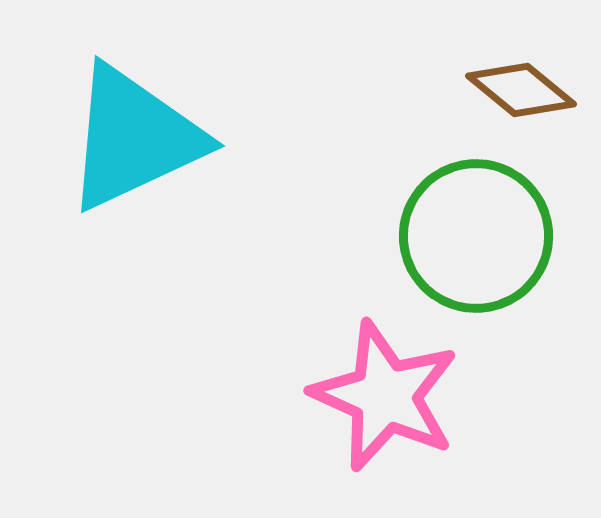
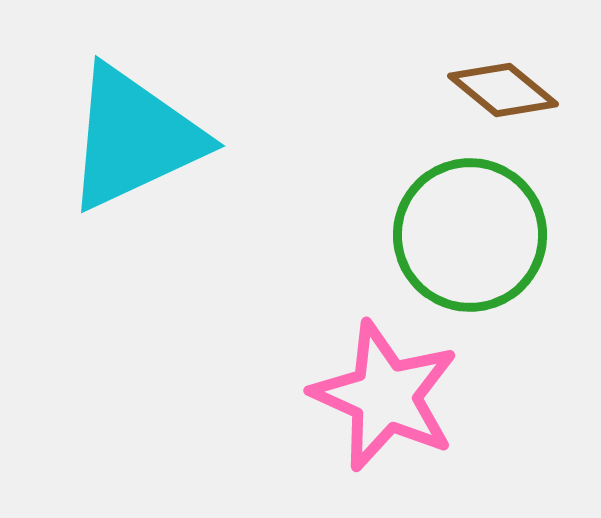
brown diamond: moved 18 px left
green circle: moved 6 px left, 1 px up
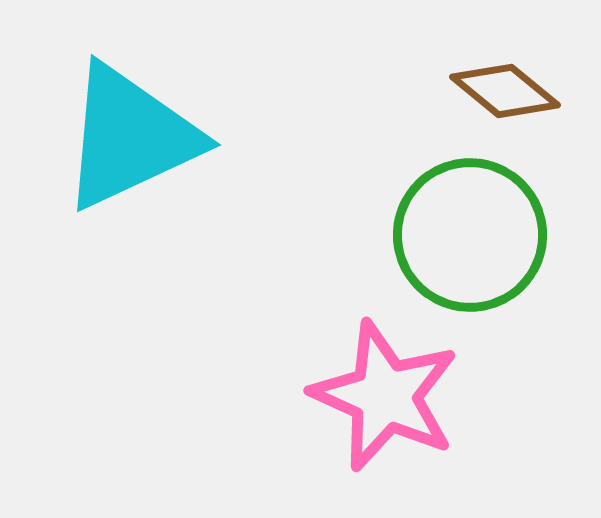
brown diamond: moved 2 px right, 1 px down
cyan triangle: moved 4 px left, 1 px up
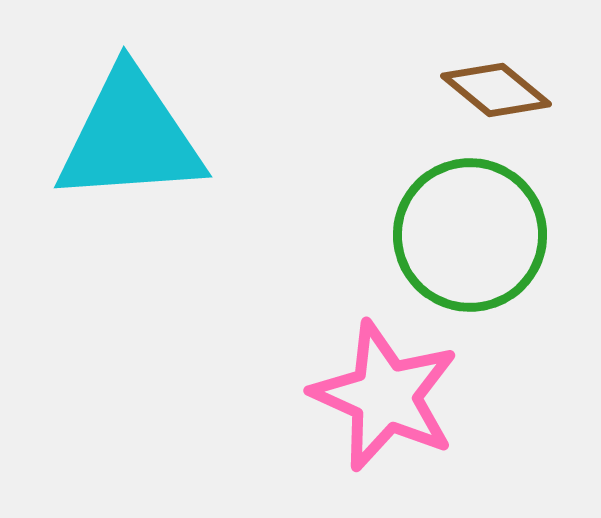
brown diamond: moved 9 px left, 1 px up
cyan triangle: rotated 21 degrees clockwise
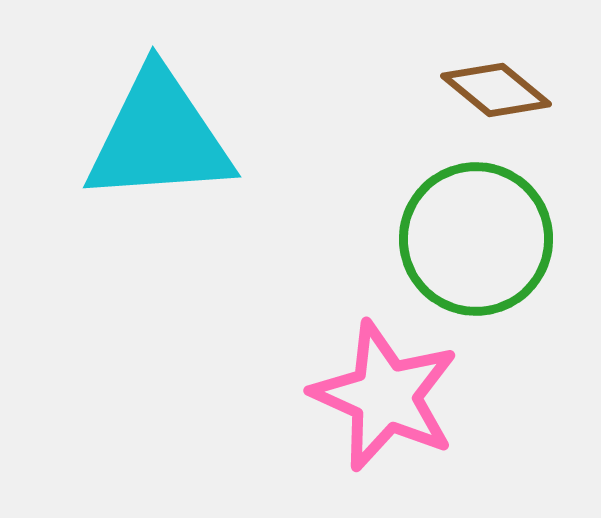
cyan triangle: moved 29 px right
green circle: moved 6 px right, 4 px down
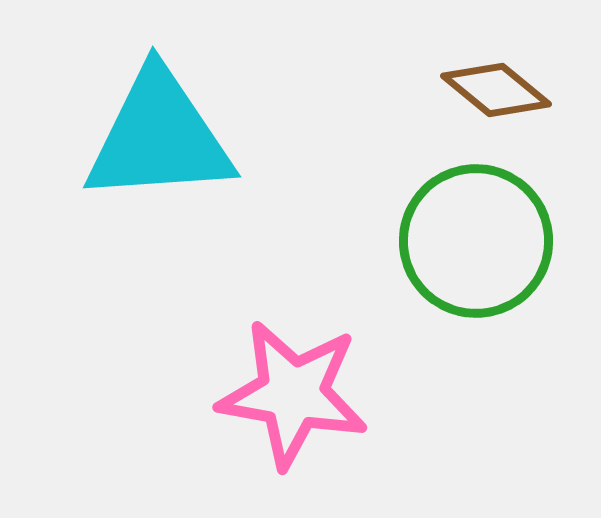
green circle: moved 2 px down
pink star: moved 92 px left, 2 px up; rotated 14 degrees counterclockwise
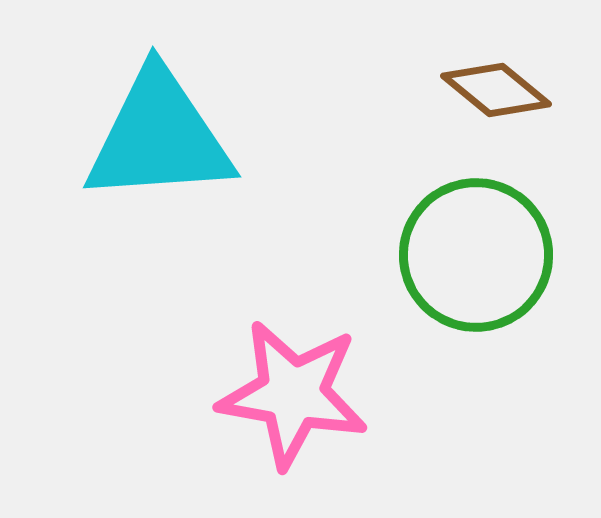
green circle: moved 14 px down
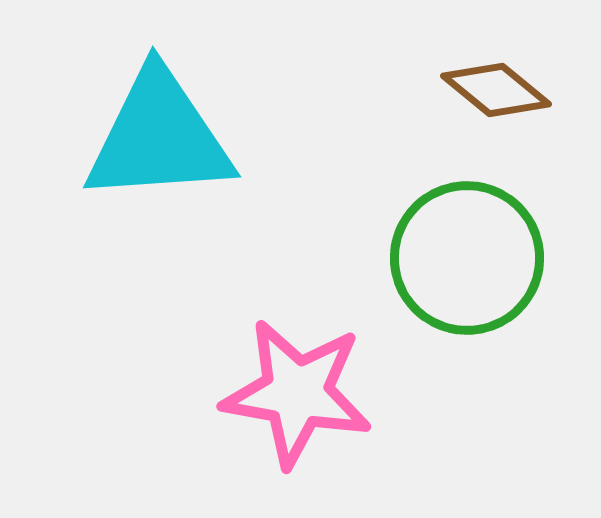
green circle: moved 9 px left, 3 px down
pink star: moved 4 px right, 1 px up
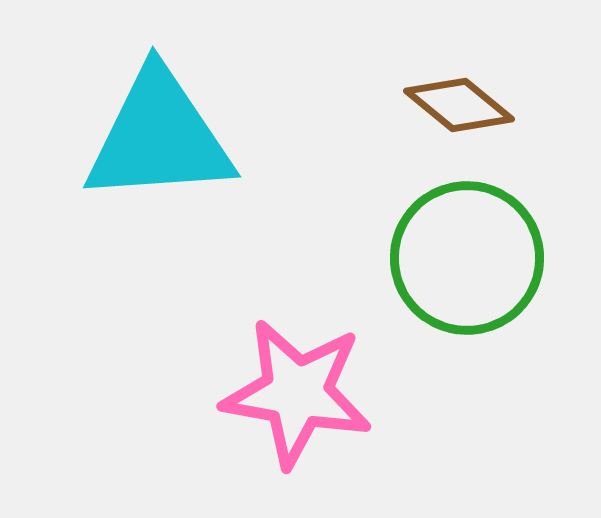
brown diamond: moved 37 px left, 15 px down
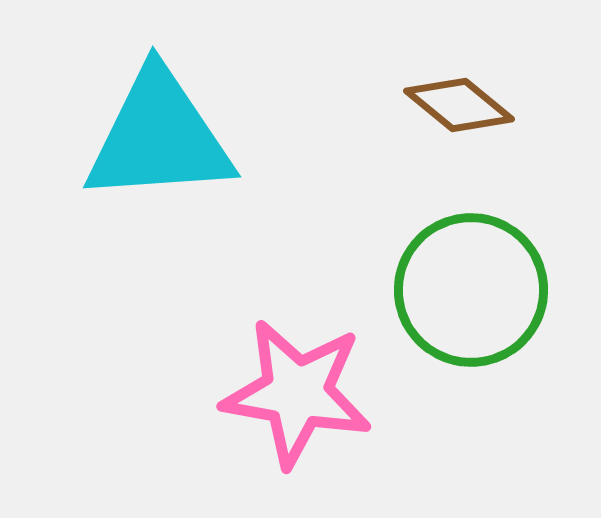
green circle: moved 4 px right, 32 px down
